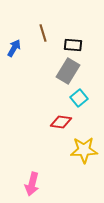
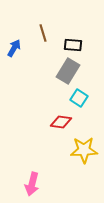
cyan square: rotated 18 degrees counterclockwise
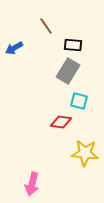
brown line: moved 3 px right, 7 px up; rotated 18 degrees counterclockwise
blue arrow: rotated 150 degrees counterclockwise
cyan square: moved 3 px down; rotated 18 degrees counterclockwise
yellow star: moved 1 px right, 3 px down; rotated 8 degrees clockwise
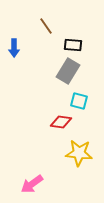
blue arrow: rotated 60 degrees counterclockwise
yellow star: moved 6 px left
pink arrow: rotated 40 degrees clockwise
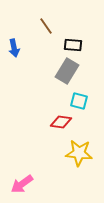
blue arrow: rotated 12 degrees counterclockwise
gray rectangle: moved 1 px left
pink arrow: moved 10 px left
